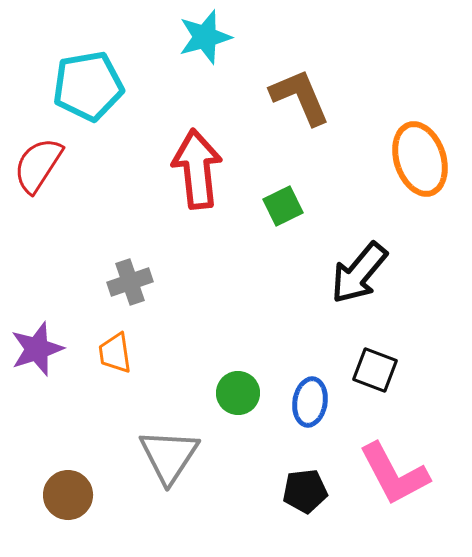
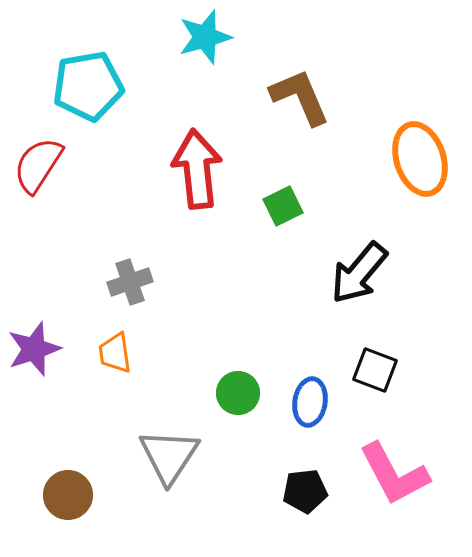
purple star: moved 3 px left
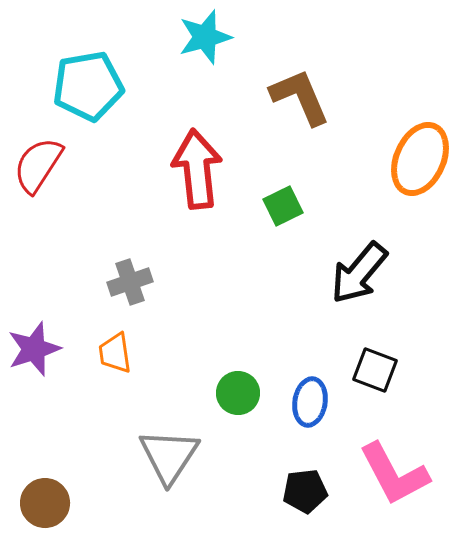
orange ellipse: rotated 42 degrees clockwise
brown circle: moved 23 px left, 8 px down
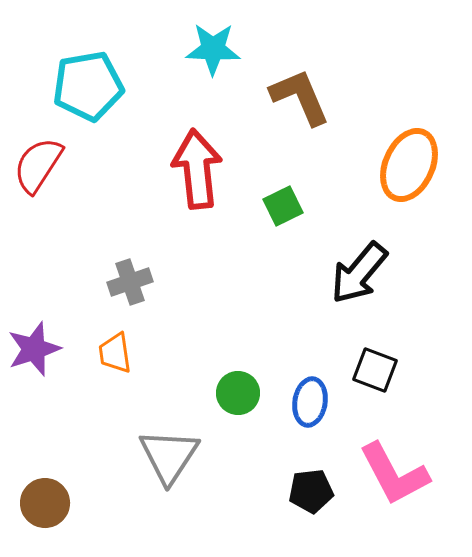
cyan star: moved 8 px right, 12 px down; rotated 18 degrees clockwise
orange ellipse: moved 11 px left, 6 px down
black pentagon: moved 6 px right
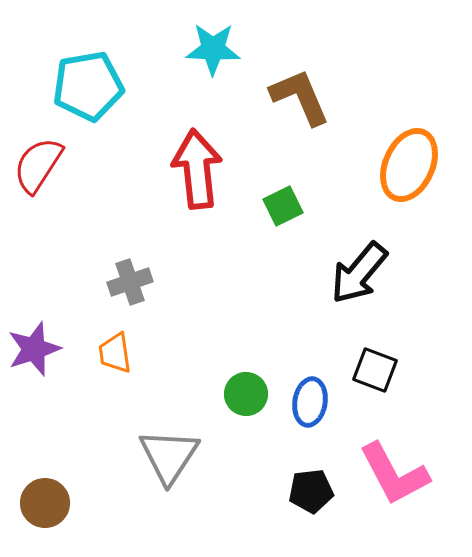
green circle: moved 8 px right, 1 px down
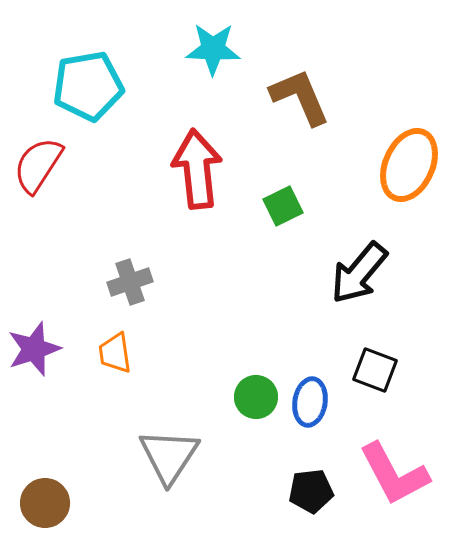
green circle: moved 10 px right, 3 px down
